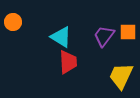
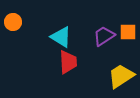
purple trapezoid: rotated 20 degrees clockwise
yellow trapezoid: rotated 32 degrees clockwise
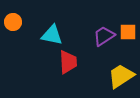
cyan triangle: moved 9 px left, 2 px up; rotated 20 degrees counterclockwise
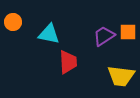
cyan triangle: moved 3 px left, 1 px up
yellow trapezoid: rotated 140 degrees counterclockwise
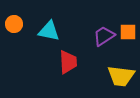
orange circle: moved 1 px right, 2 px down
cyan triangle: moved 3 px up
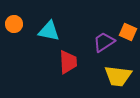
orange square: rotated 24 degrees clockwise
purple trapezoid: moved 6 px down
yellow trapezoid: moved 3 px left
